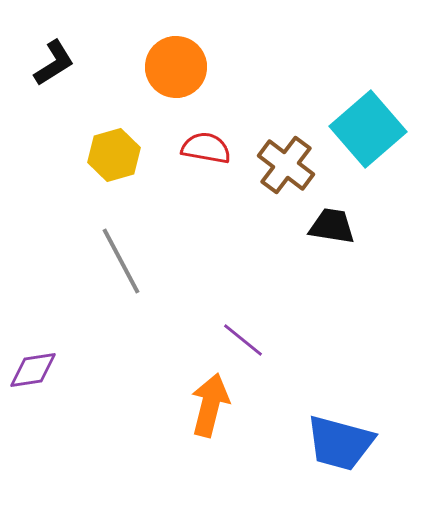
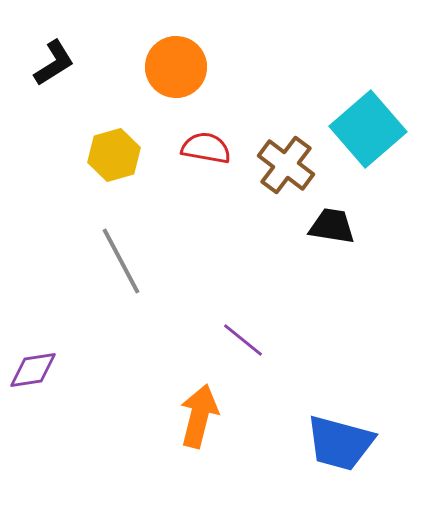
orange arrow: moved 11 px left, 11 px down
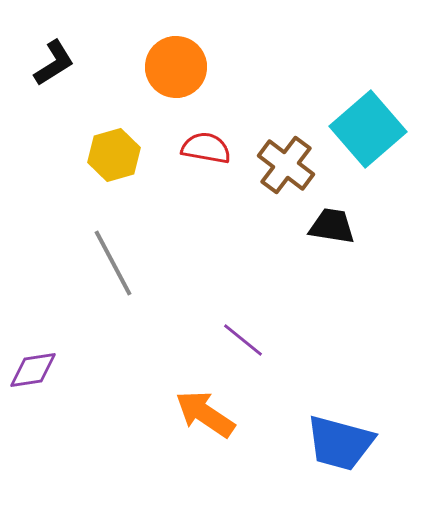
gray line: moved 8 px left, 2 px down
orange arrow: moved 6 px right, 2 px up; rotated 70 degrees counterclockwise
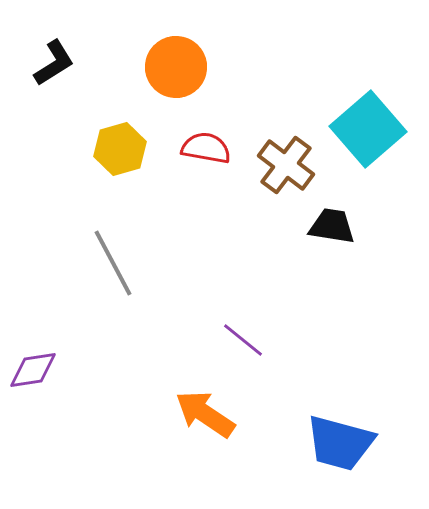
yellow hexagon: moved 6 px right, 6 px up
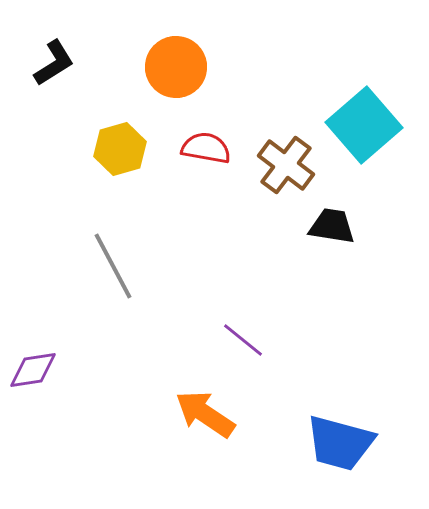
cyan square: moved 4 px left, 4 px up
gray line: moved 3 px down
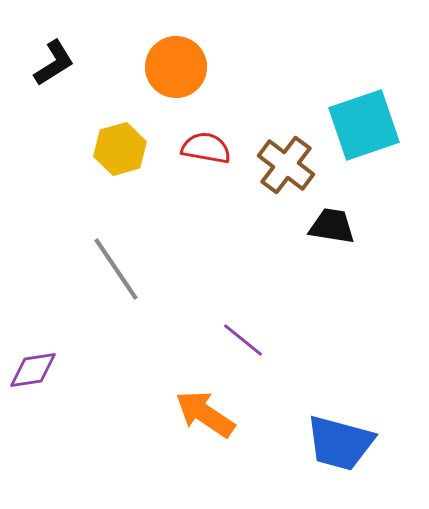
cyan square: rotated 22 degrees clockwise
gray line: moved 3 px right, 3 px down; rotated 6 degrees counterclockwise
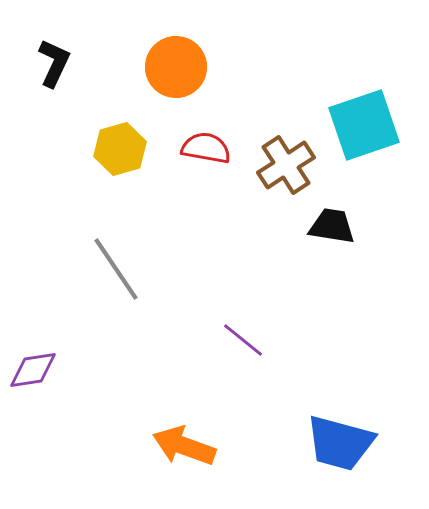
black L-shape: rotated 33 degrees counterclockwise
brown cross: rotated 20 degrees clockwise
orange arrow: moved 21 px left, 32 px down; rotated 14 degrees counterclockwise
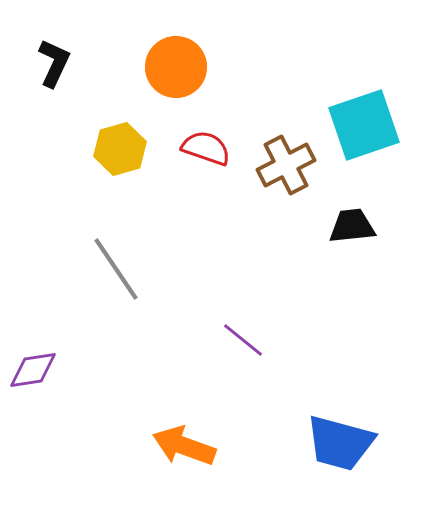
red semicircle: rotated 9 degrees clockwise
brown cross: rotated 6 degrees clockwise
black trapezoid: moved 20 px right; rotated 15 degrees counterclockwise
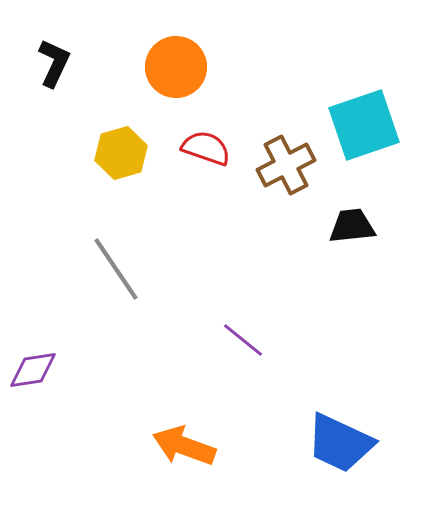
yellow hexagon: moved 1 px right, 4 px down
blue trapezoid: rotated 10 degrees clockwise
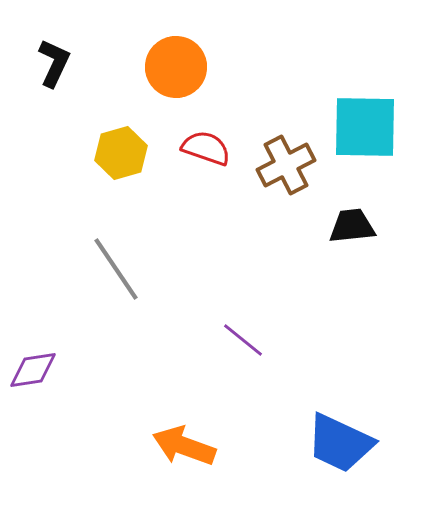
cyan square: moved 1 px right, 2 px down; rotated 20 degrees clockwise
